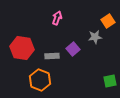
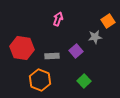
pink arrow: moved 1 px right, 1 px down
purple square: moved 3 px right, 2 px down
green square: moved 26 px left; rotated 32 degrees counterclockwise
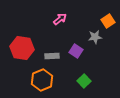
pink arrow: moved 2 px right; rotated 32 degrees clockwise
purple square: rotated 16 degrees counterclockwise
orange hexagon: moved 2 px right; rotated 15 degrees clockwise
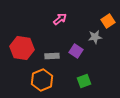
green square: rotated 24 degrees clockwise
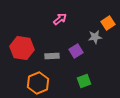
orange square: moved 2 px down
purple square: rotated 24 degrees clockwise
orange hexagon: moved 4 px left, 3 px down
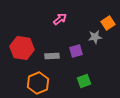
purple square: rotated 16 degrees clockwise
